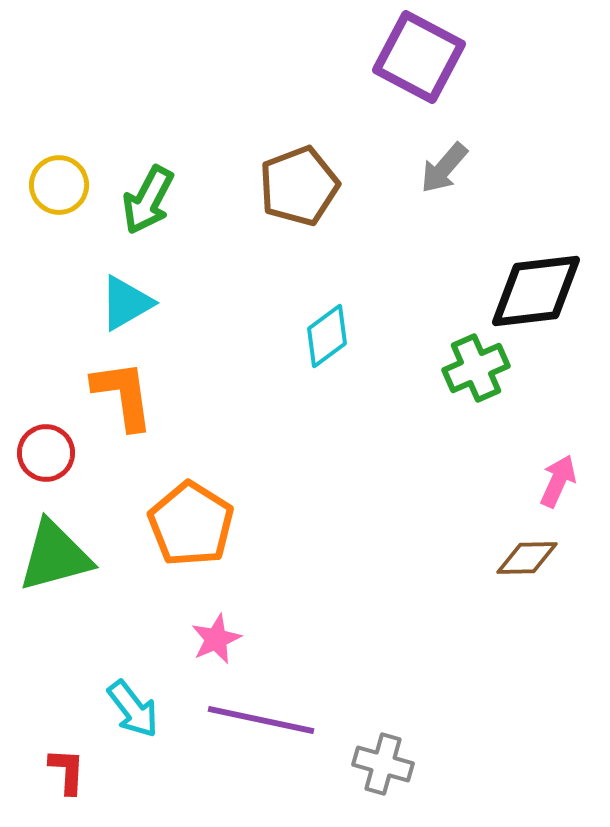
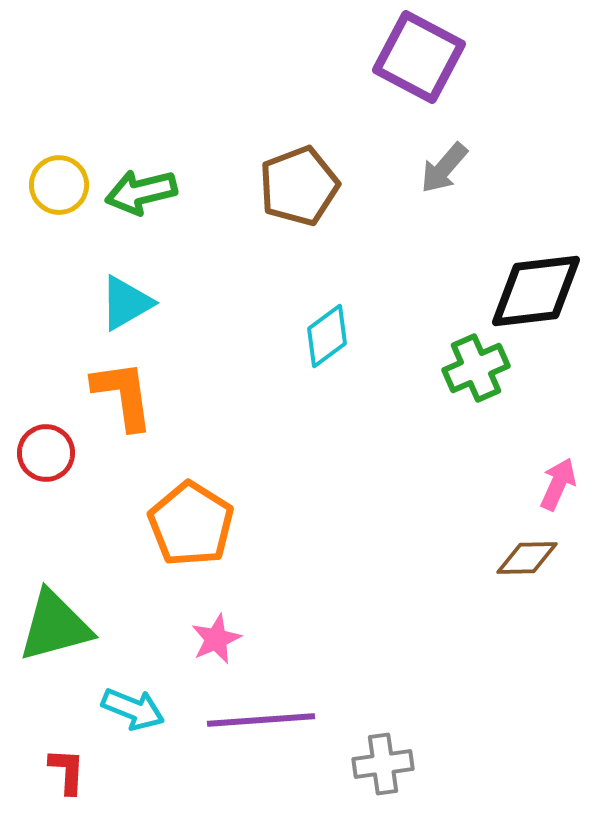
green arrow: moved 7 px left, 8 px up; rotated 48 degrees clockwise
pink arrow: moved 3 px down
green triangle: moved 70 px down
cyan arrow: rotated 30 degrees counterclockwise
purple line: rotated 16 degrees counterclockwise
gray cross: rotated 24 degrees counterclockwise
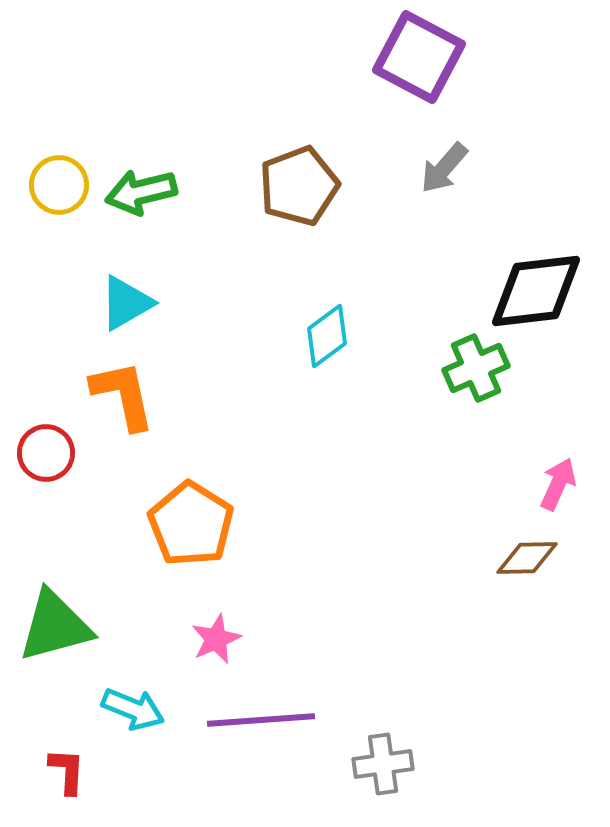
orange L-shape: rotated 4 degrees counterclockwise
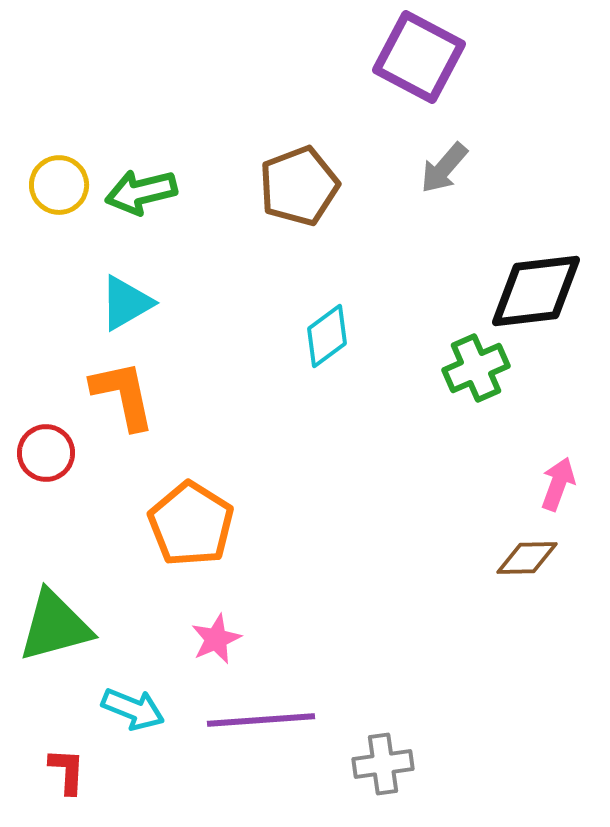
pink arrow: rotated 4 degrees counterclockwise
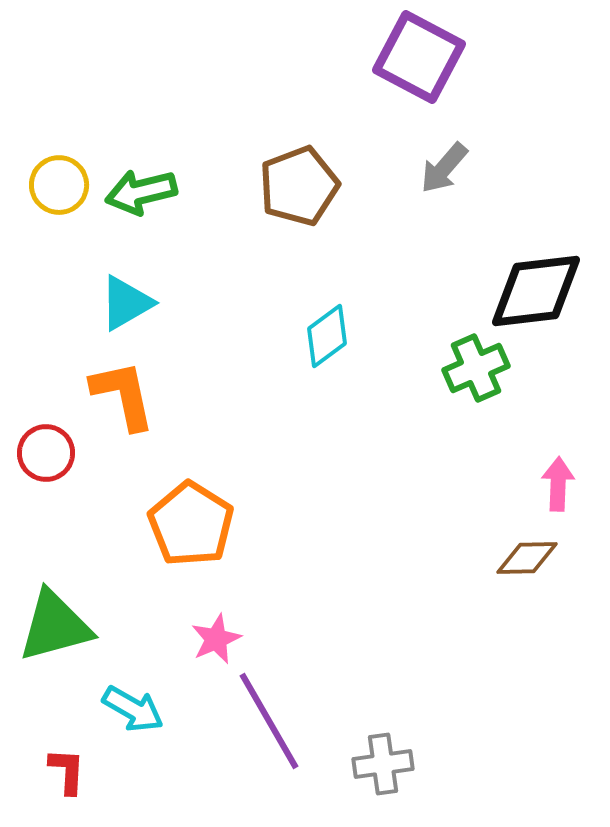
pink arrow: rotated 18 degrees counterclockwise
cyan arrow: rotated 8 degrees clockwise
purple line: moved 8 px right, 1 px down; rotated 64 degrees clockwise
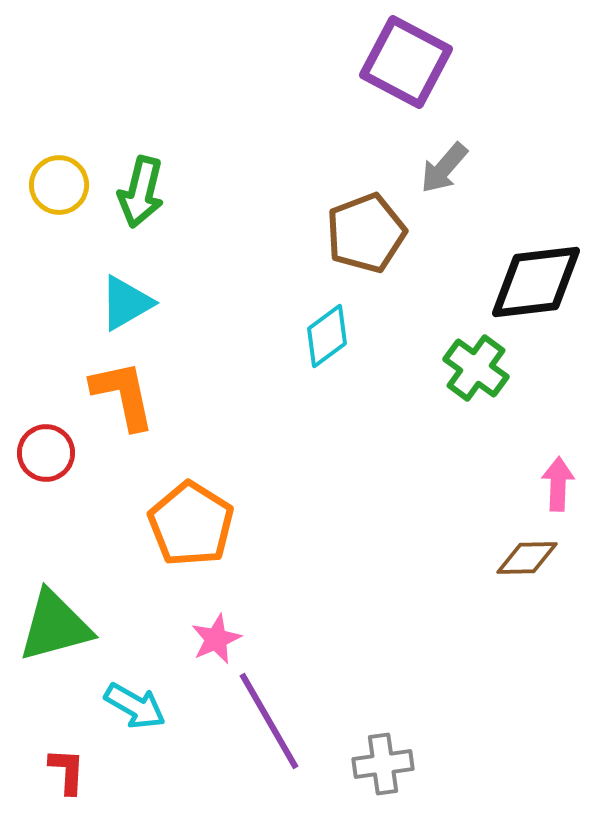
purple square: moved 13 px left, 5 px down
brown pentagon: moved 67 px right, 47 px down
green arrow: rotated 62 degrees counterclockwise
black diamond: moved 9 px up
green cross: rotated 30 degrees counterclockwise
cyan arrow: moved 2 px right, 3 px up
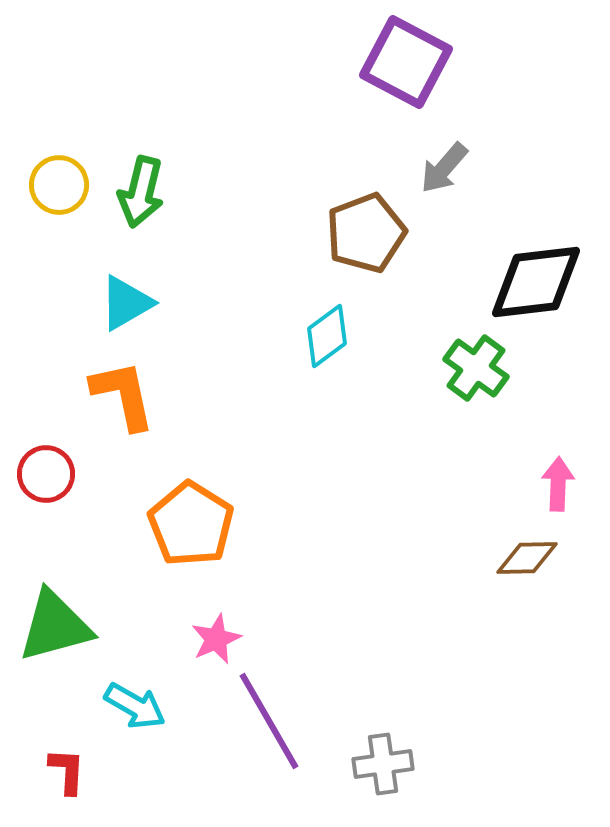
red circle: moved 21 px down
